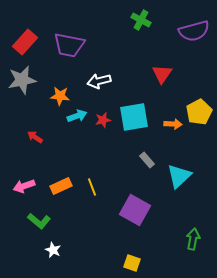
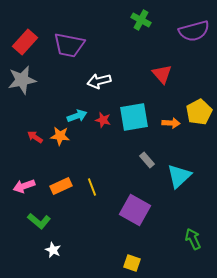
red triangle: rotated 15 degrees counterclockwise
orange star: moved 40 px down
red star: rotated 28 degrees clockwise
orange arrow: moved 2 px left, 1 px up
green arrow: rotated 35 degrees counterclockwise
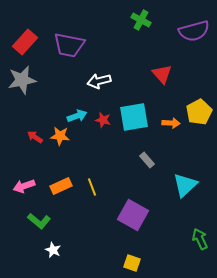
cyan triangle: moved 6 px right, 9 px down
purple square: moved 2 px left, 5 px down
green arrow: moved 7 px right
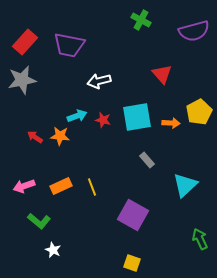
cyan square: moved 3 px right
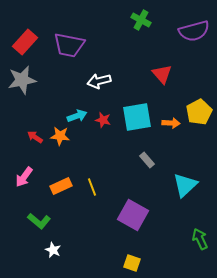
pink arrow: moved 9 px up; rotated 35 degrees counterclockwise
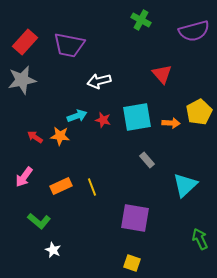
purple square: moved 2 px right, 3 px down; rotated 20 degrees counterclockwise
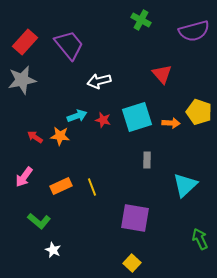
purple trapezoid: rotated 140 degrees counterclockwise
yellow pentagon: rotated 25 degrees counterclockwise
cyan square: rotated 8 degrees counterclockwise
gray rectangle: rotated 42 degrees clockwise
yellow square: rotated 24 degrees clockwise
